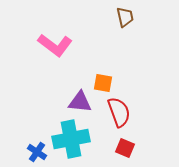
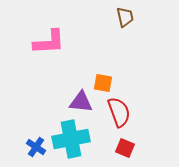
pink L-shape: moved 6 px left, 3 px up; rotated 40 degrees counterclockwise
purple triangle: moved 1 px right
blue cross: moved 1 px left, 5 px up
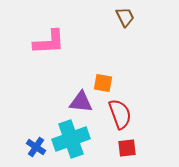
brown trapezoid: rotated 15 degrees counterclockwise
red semicircle: moved 1 px right, 2 px down
cyan cross: rotated 9 degrees counterclockwise
red square: moved 2 px right; rotated 30 degrees counterclockwise
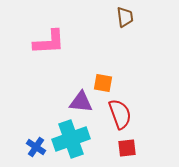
brown trapezoid: rotated 20 degrees clockwise
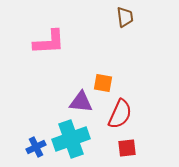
red semicircle: rotated 44 degrees clockwise
blue cross: rotated 30 degrees clockwise
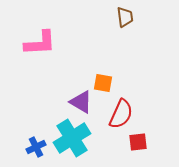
pink L-shape: moved 9 px left, 1 px down
purple triangle: rotated 25 degrees clockwise
red semicircle: moved 1 px right
cyan cross: moved 1 px right, 1 px up; rotated 12 degrees counterclockwise
red square: moved 11 px right, 6 px up
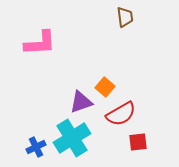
orange square: moved 2 px right, 4 px down; rotated 30 degrees clockwise
purple triangle: rotated 50 degrees counterclockwise
red semicircle: rotated 36 degrees clockwise
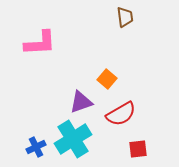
orange square: moved 2 px right, 8 px up
cyan cross: moved 1 px right, 1 px down
red square: moved 7 px down
